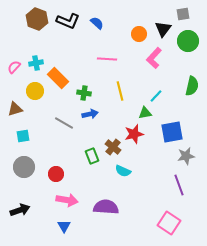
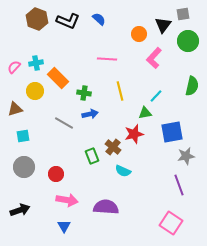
blue semicircle: moved 2 px right, 4 px up
black triangle: moved 4 px up
pink square: moved 2 px right
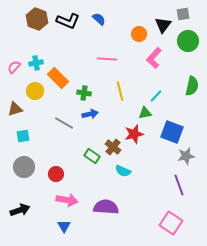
blue square: rotated 30 degrees clockwise
green rectangle: rotated 35 degrees counterclockwise
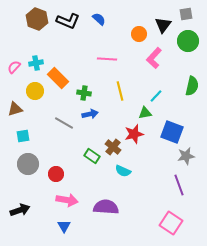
gray square: moved 3 px right
gray circle: moved 4 px right, 3 px up
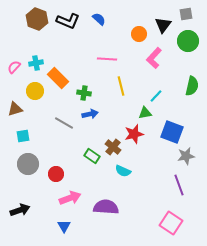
yellow line: moved 1 px right, 5 px up
pink arrow: moved 3 px right, 2 px up; rotated 30 degrees counterclockwise
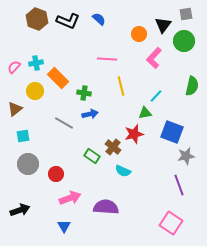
green circle: moved 4 px left
brown triangle: rotated 21 degrees counterclockwise
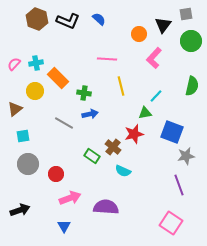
green circle: moved 7 px right
pink semicircle: moved 3 px up
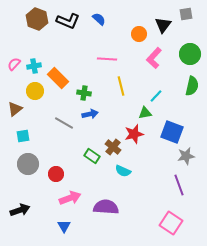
green circle: moved 1 px left, 13 px down
cyan cross: moved 2 px left, 3 px down
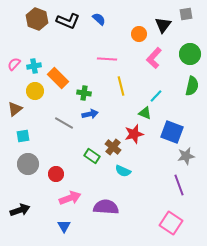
green triangle: rotated 32 degrees clockwise
